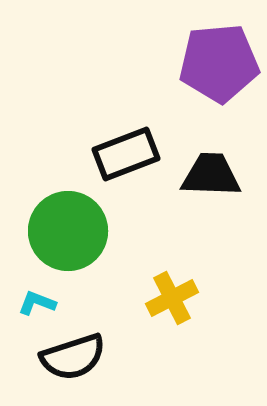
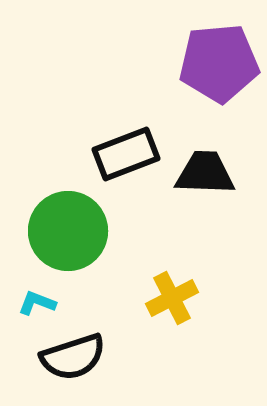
black trapezoid: moved 6 px left, 2 px up
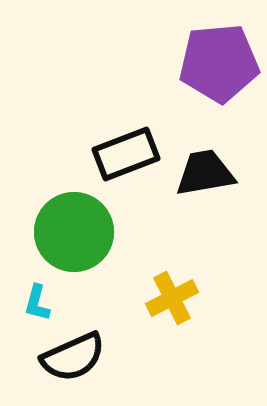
black trapezoid: rotated 12 degrees counterclockwise
green circle: moved 6 px right, 1 px down
cyan L-shape: rotated 96 degrees counterclockwise
black semicircle: rotated 6 degrees counterclockwise
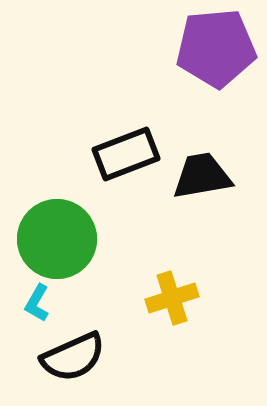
purple pentagon: moved 3 px left, 15 px up
black trapezoid: moved 3 px left, 3 px down
green circle: moved 17 px left, 7 px down
yellow cross: rotated 9 degrees clockwise
cyan L-shape: rotated 15 degrees clockwise
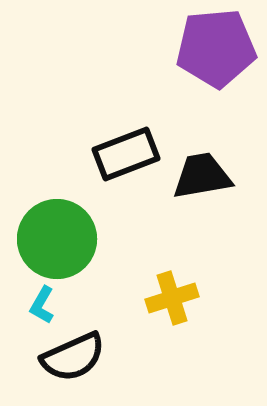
cyan L-shape: moved 5 px right, 2 px down
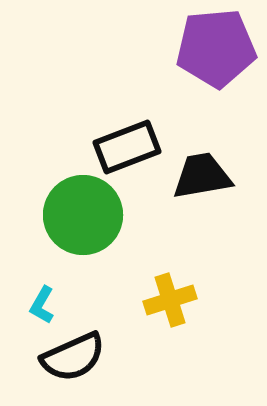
black rectangle: moved 1 px right, 7 px up
green circle: moved 26 px right, 24 px up
yellow cross: moved 2 px left, 2 px down
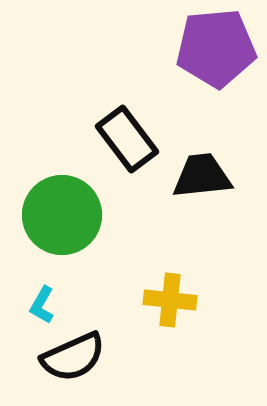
black rectangle: moved 8 px up; rotated 74 degrees clockwise
black trapezoid: rotated 4 degrees clockwise
green circle: moved 21 px left
yellow cross: rotated 24 degrees clockwise
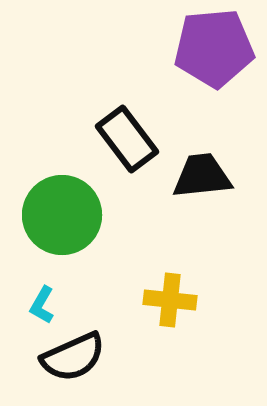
purple pentagon: moved 2 px left
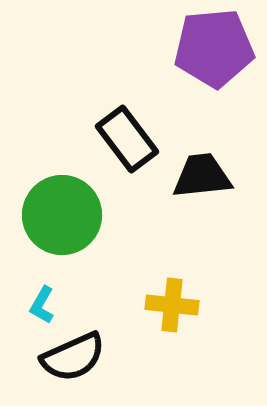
yellow cross: moved 2 px right, 5 px down
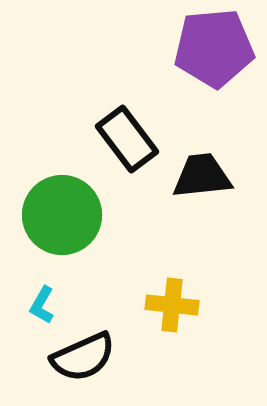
black semicircle: moved 10 px right
